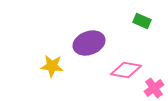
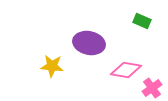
purple ellipse: rotated 32 degrees clockwise
pink cross: moved 2 px left
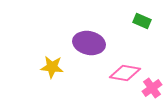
yellow star: moved 1 px down
pink diamond: moved 1 px left, 3 px down
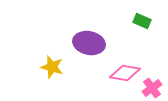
yellow star: rotated 10 degrees clockwise
